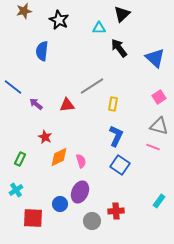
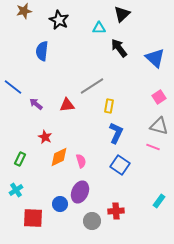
yellow rectangle: moved 4 px left, 2 px down
blue L-shape: moved 3 px up
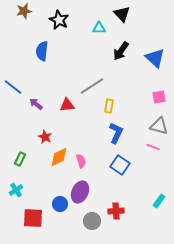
black triangle: rotated 30 degrees counterclockwise
black arrow: moved 2 px right, 3 px down; rotated 108 degrees counterclockwise
pink square: rotated 24 degrees clockwise
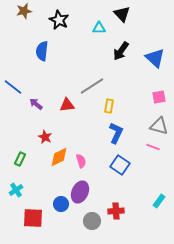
blue circle: moved 1 px right
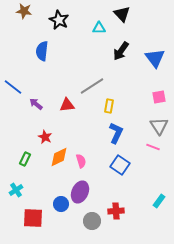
brown star: rotated 21 degrees clockwise
blue triangle: rotated 10 degrees clockwise
gray triangle: rotated 42 degrees clockwise
green rectangle: moved 5 px right
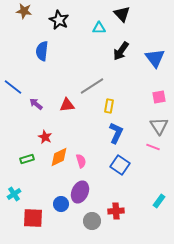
green rectangle: moved 2 px right; rotated 48 degrees clockwise
cyan cross: moved 2 px left, 4 px down
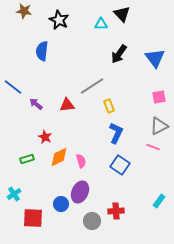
cyan triangle: moved 2 px right, 4 px up
black arrow: moved 2 px left, 3 px down
yellow rectangle: rotated 32 degrees counterclockwise
gray triangle: rotated 36 degrees clockwise
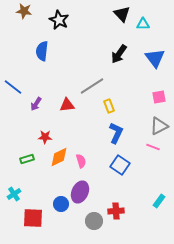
cyan triangle: moved 42 px right
purple arrow: rotated 96 degrees counterclockwise
red star: rotated 24 degrees counterclockwise
gray circle: moved 2 px right
